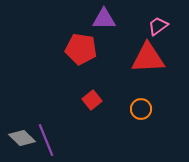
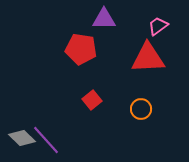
purple line: rotated 20 degrees counterclockwise
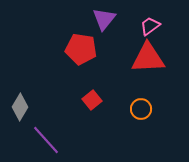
purple triangle: rotated 50 degrees counterclockwise
pink trapezoid: moved 8 px left
gray diamond: moved 2 px left, 31 px up; rotated 76 degrees clockwise
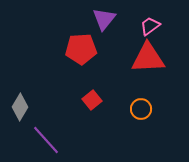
red pentagon: rotated 12 degrees counterclockwise
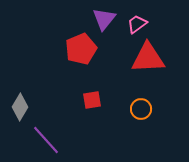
pink trapezoid: moved 13 px left, 2 px up
red pentagon: rotated 20 degrees counterclockwise
red square: rotated 30 degrees clockwise
